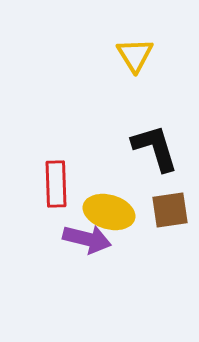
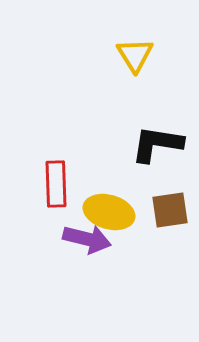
black L-shape: moved 2 px right, 4 px up; rotated 64 degrees counterclockwise
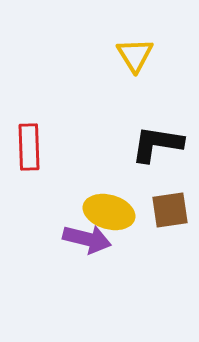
red rectangle: moved 27 px left, 37 px up
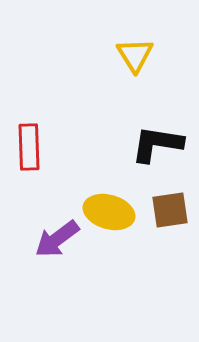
purple arrow: moved 30 px left; rotated 129 degrees clockwise
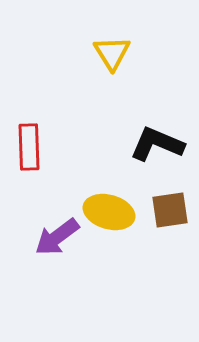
yellow triangle: moved 23 px left, 2 px up
black L-shape: rotated 14 degrees clockwise
purple arrow: moved 2 px up
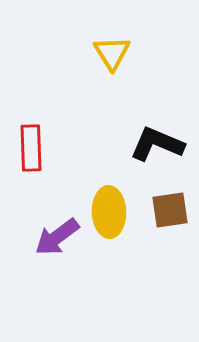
red rectangle: moved 2 px right, 1 px down
yellow ellipse: rotated 72 degrees clockwise
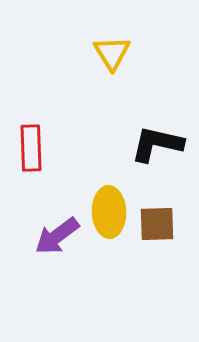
black L-shape: rotated 10 degrees counterclockwise
brown square: moved 13 px left, 14 px down; rotated 6 degrees clockwise
purple arrow: moved 1 px up
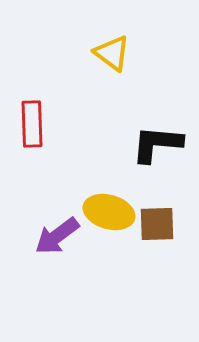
yellow triangle: rotated 21 degrees counterclockwise
black L-shape: rotated 8 degrees counterclockwise
red rectangle: moved 1 px right, 24 px up
yellow ellipse: rotated 72 degrees counterclockwise
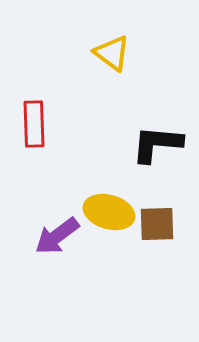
red rectangle: moved 2 px right
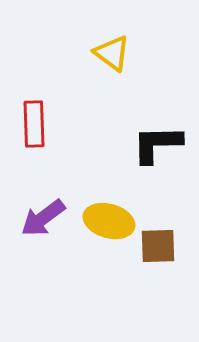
black L-shape: rotated 6 degrees counterclockwise
yellow ellipse: moved 9 px down
brown square: moved 1 px right, 22 px down
purple arrow: moved 14 px left, 18 px up
